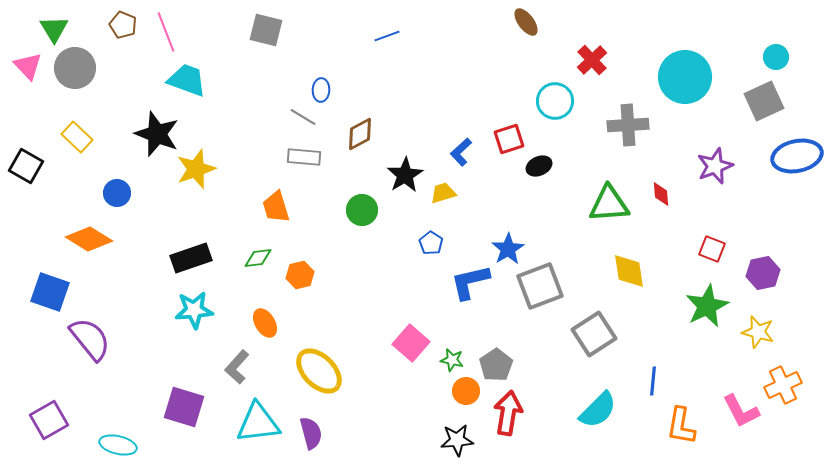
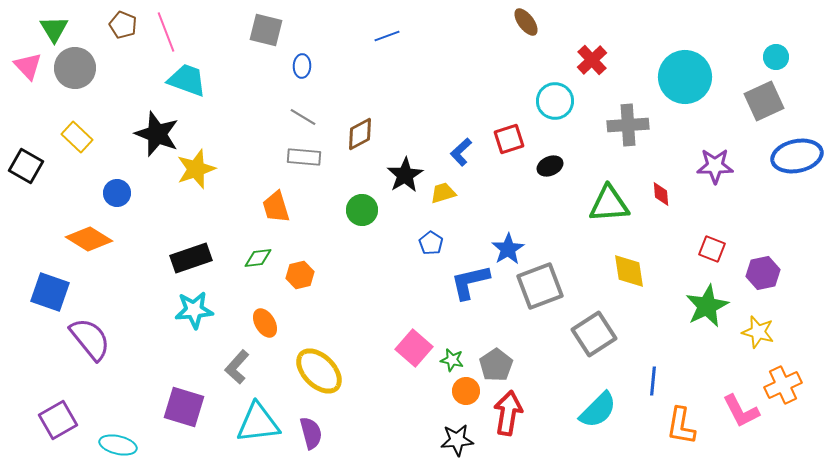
blue ellipse at (321, 90): moved 19 px left, 24 px up
black ellipse at (539, 166): moved 11 px right
purple star at (715, 166): rotated 21 degrees clockwise
pink square at (411, 343): moved 3 px right, 5 px down
purple square at (49, 420): moved 9 px right
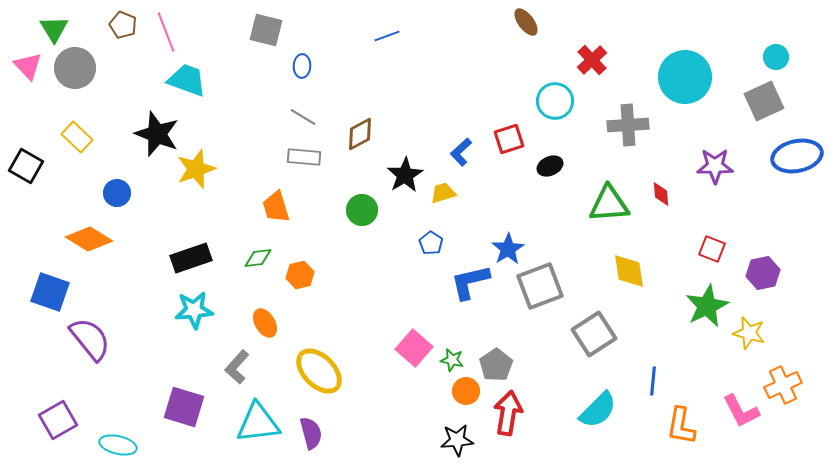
yellow star at (758, 332): moved 9 px left, 1 px down
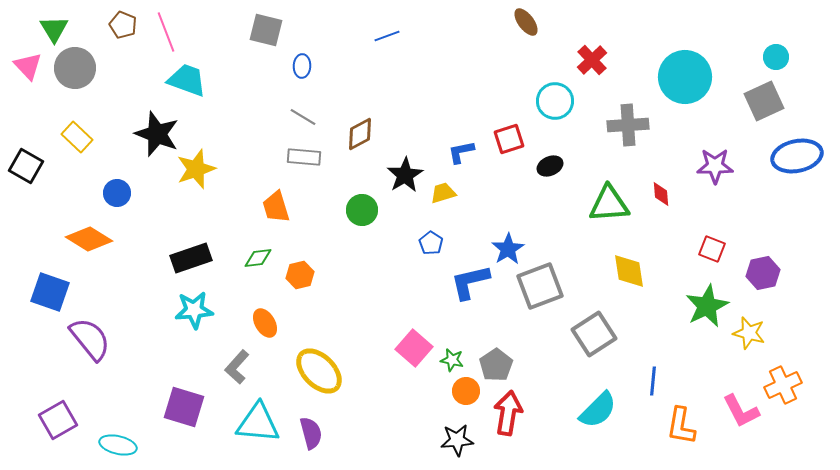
blue L-shape at (461, 152): rotated 32 degrees clockwise
cyan triangle at (258, 423): rotated 12 degrees clockwise
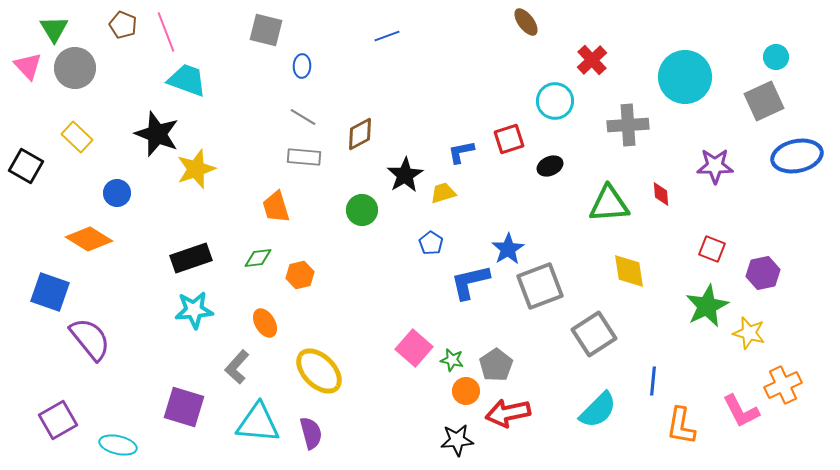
red arrow at (508, 413): rotated 111 degrees counterclockwise
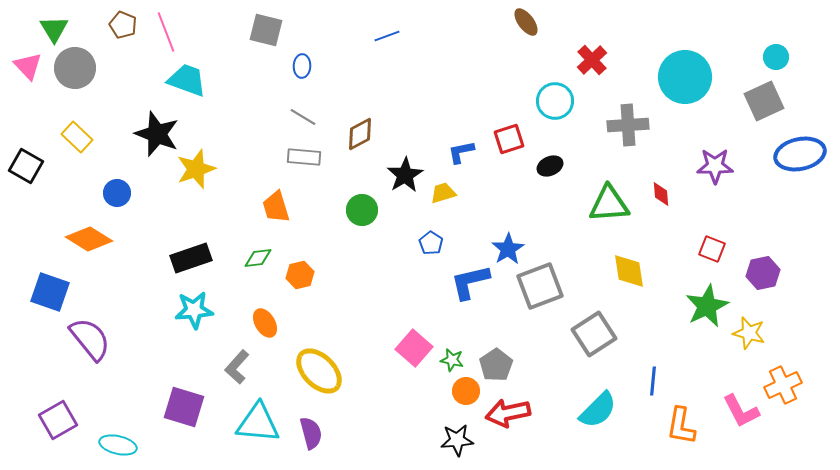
blue ellipse at (797, 156): moved 3 px right, 2 px up
